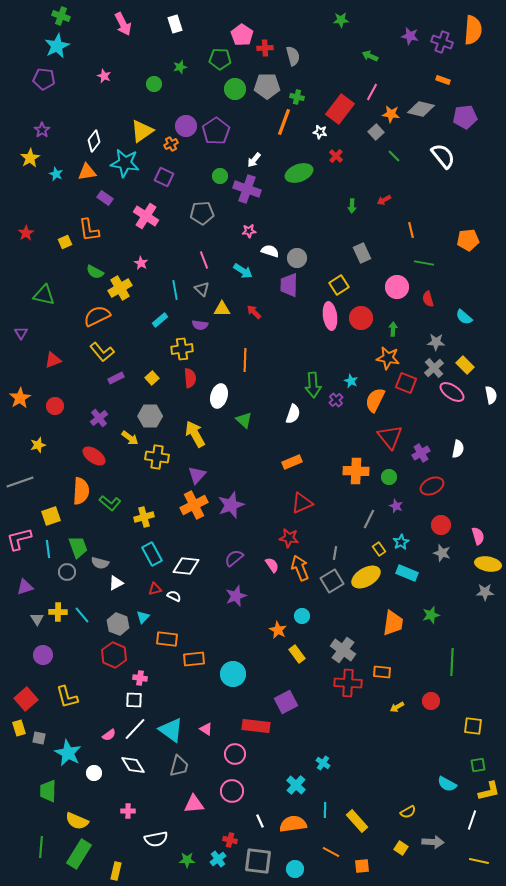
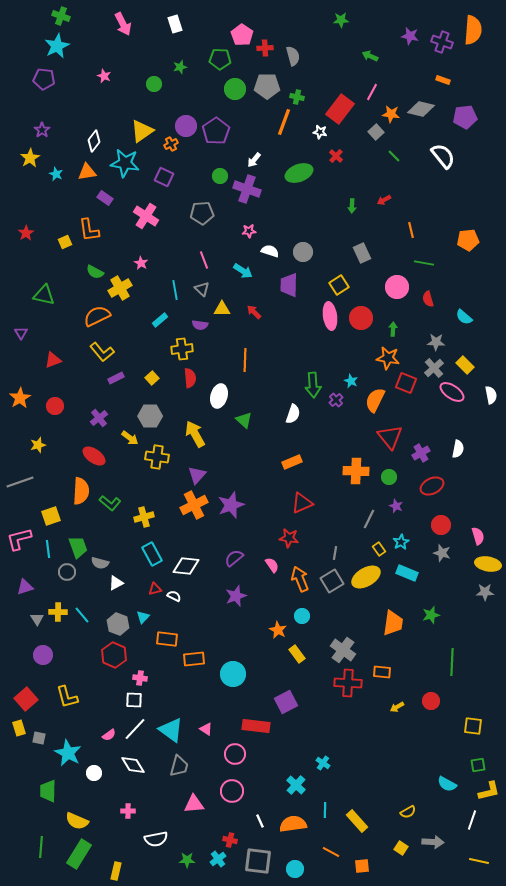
gray circle at (297, 258): moved 6 px right, 6 px up
orange arrow at (300, 568): moved 11 px down
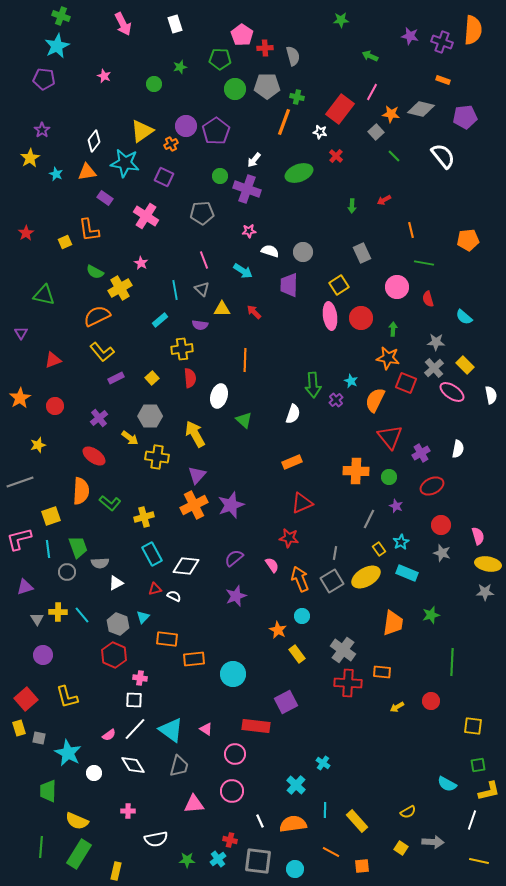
gray semicircle at (100, 563): rotated 18 degrees counterclockwise
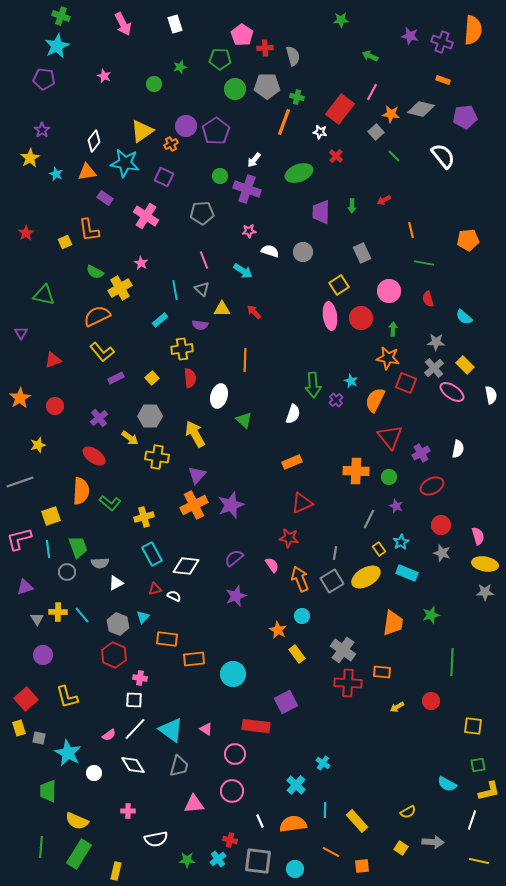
purple trapezoid at (289, 285): moved 32 px right, 73 px up
pink circle at (397, 287): moved 8 px left, 4 px down
yellow ellipse at (488, 564): moved 3 px left
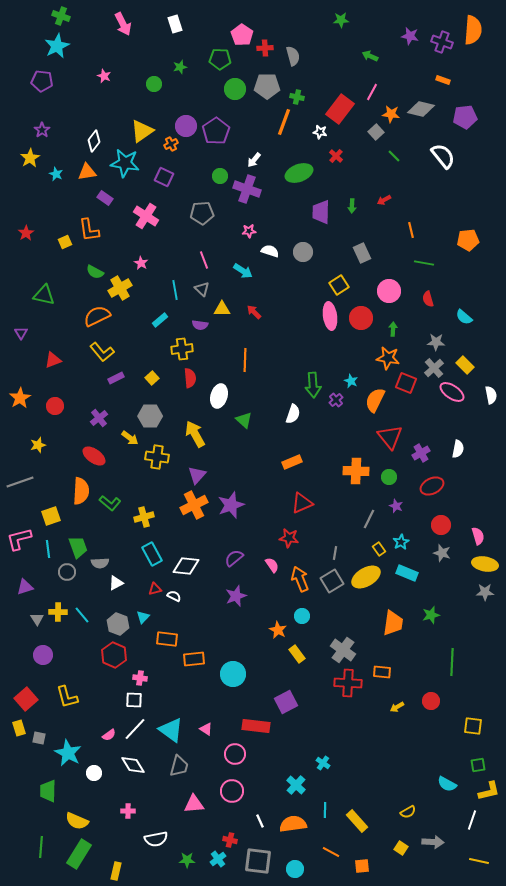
purple pentagon at (44, 79): moved 2 px left, 2 px down
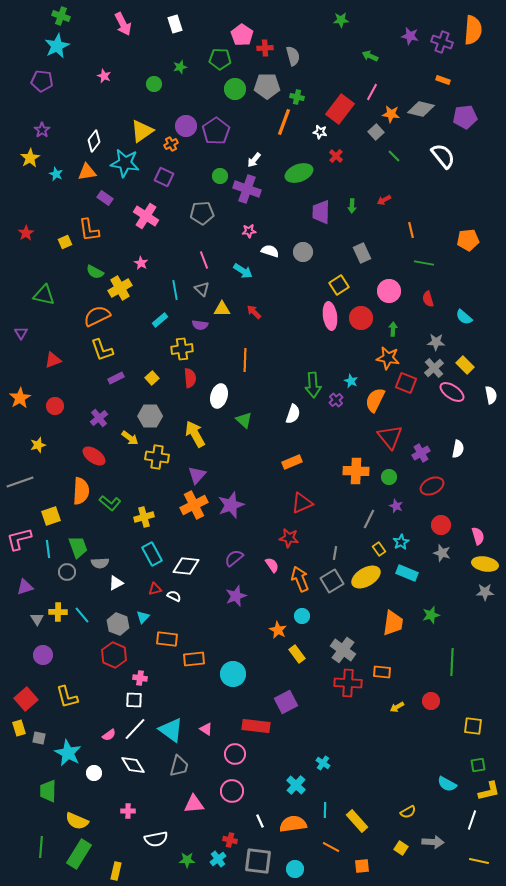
yellow L-shape at (102, 352): moved 2 px up; rotated 20 degrees clockwise
orange line at (331, 852): moved 5 px up
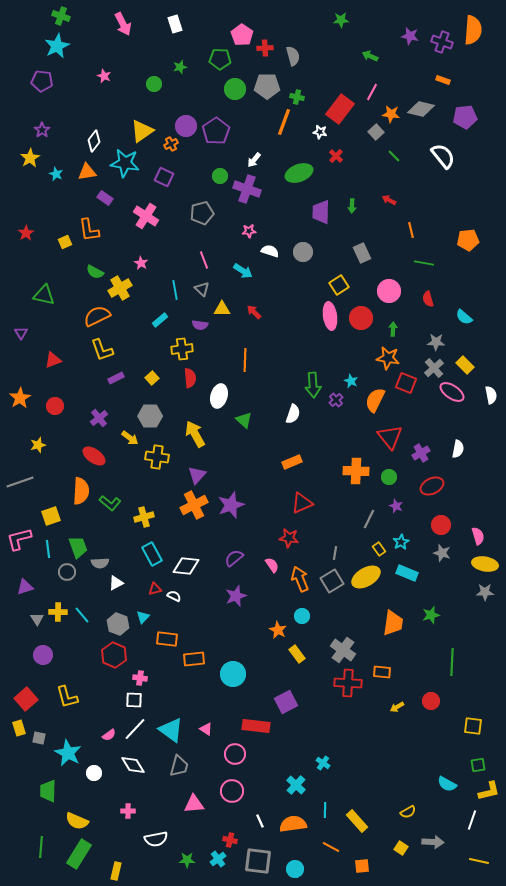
red arrow at (384, 200): moved 5 px right; rotated 56 degrees clockwise
gray pentagon at (202, 213): rotated 10 degrees counterclockwise
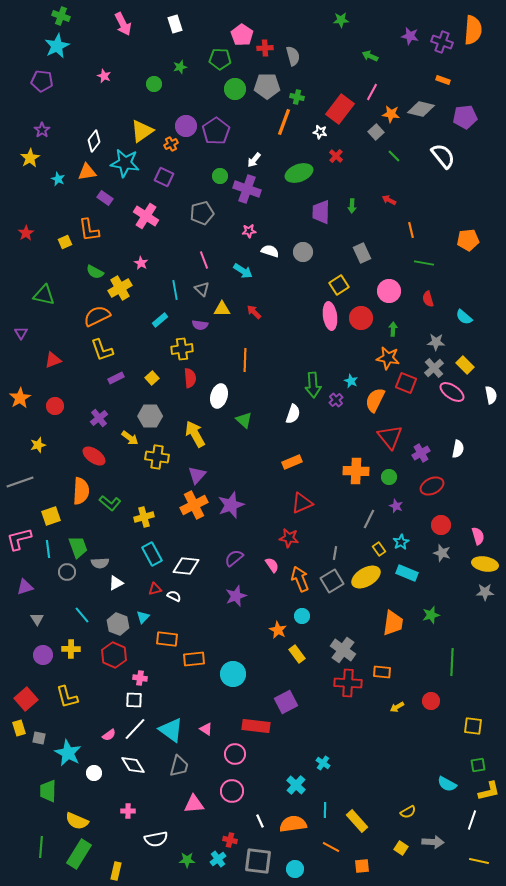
cyan star at (56, 174): moved 2 px right, 5 px down
yellow cross at (58, 612): moved 13 px right, 37 px down
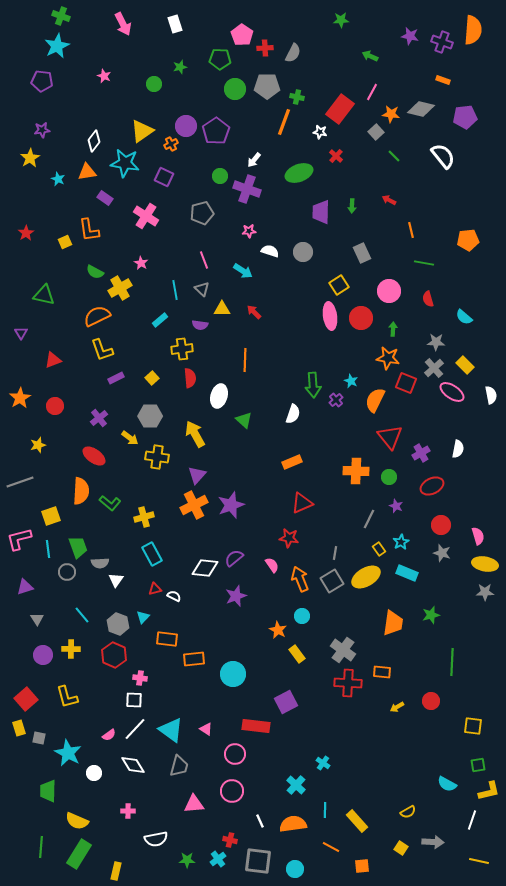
gray semicircle at (293, 56): moved 3 px up; rotated 42 degrees clockwise
purple star at (42, 130): rotated 28 degrees clockwise
white diamond at (186, 566): moved 19 px right, 2 px down
white triangle at (116, 583): moved 3 px up; rotated 28 degrees counterclockwise
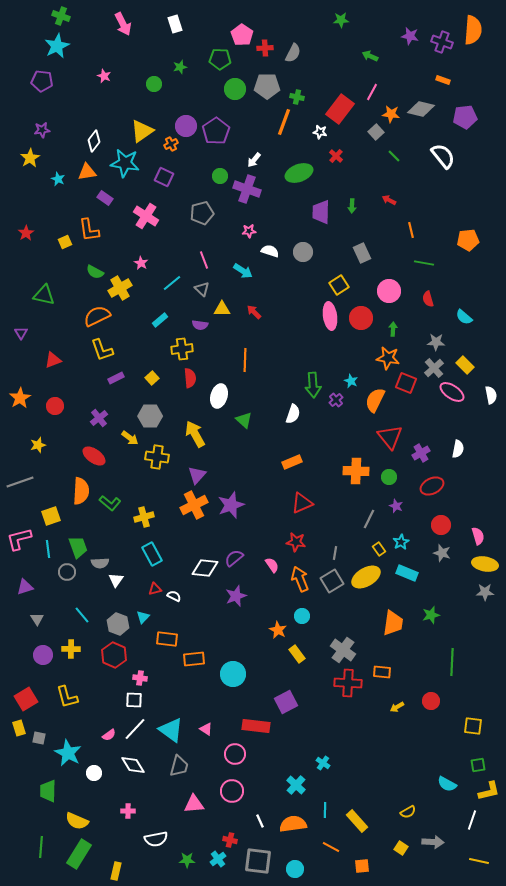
cyan line at (175, 290): moved 3 px left, 7 px up; rotated 60 degrees clockwise
red star at (289, 538): moved 7 px right, 4 px down
red square at (26, 699): rotated 10 degrees clockwise
